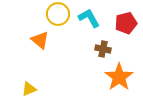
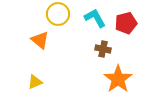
cyan L-shape: moved 6 px right
orange star: moved 1 px left, 2 px down
yellow triangle: moved 6 px right, 7 px up
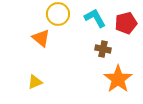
orange triangle: moved 1 px right, 2 px up
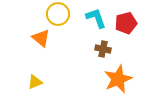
cyan L-shape: moved 1 px right; rotated 10 degrees clockwise
orange star: rotated 12 degrees clockwise
